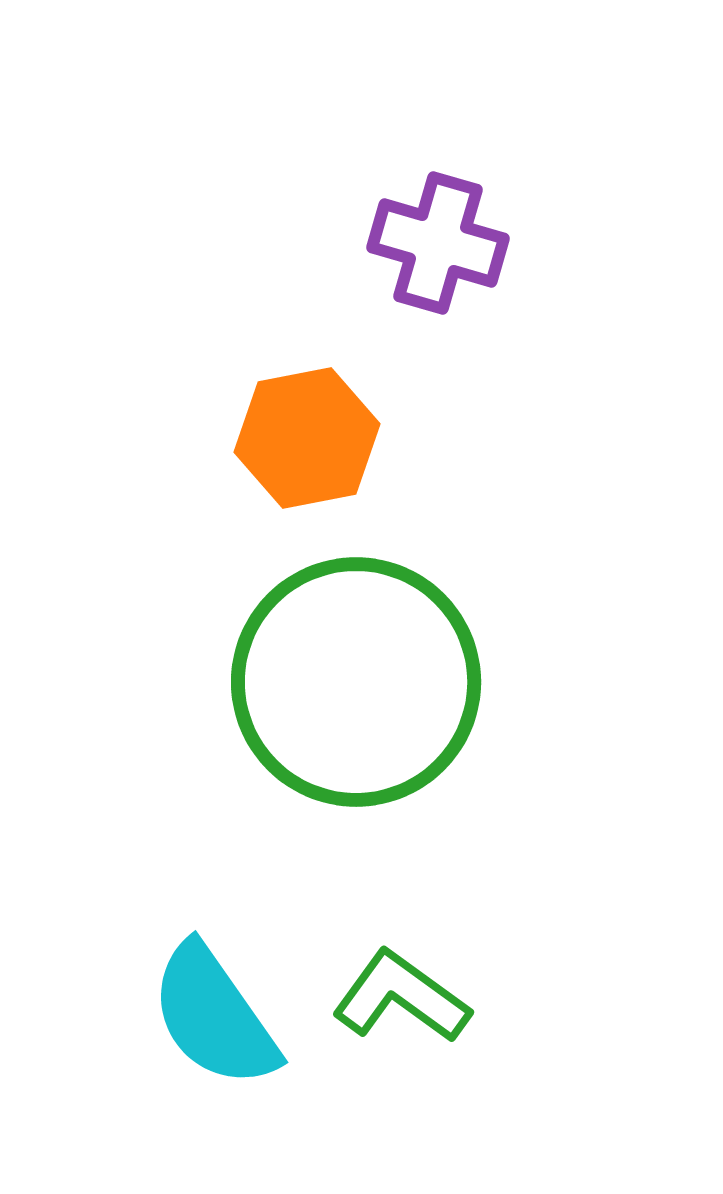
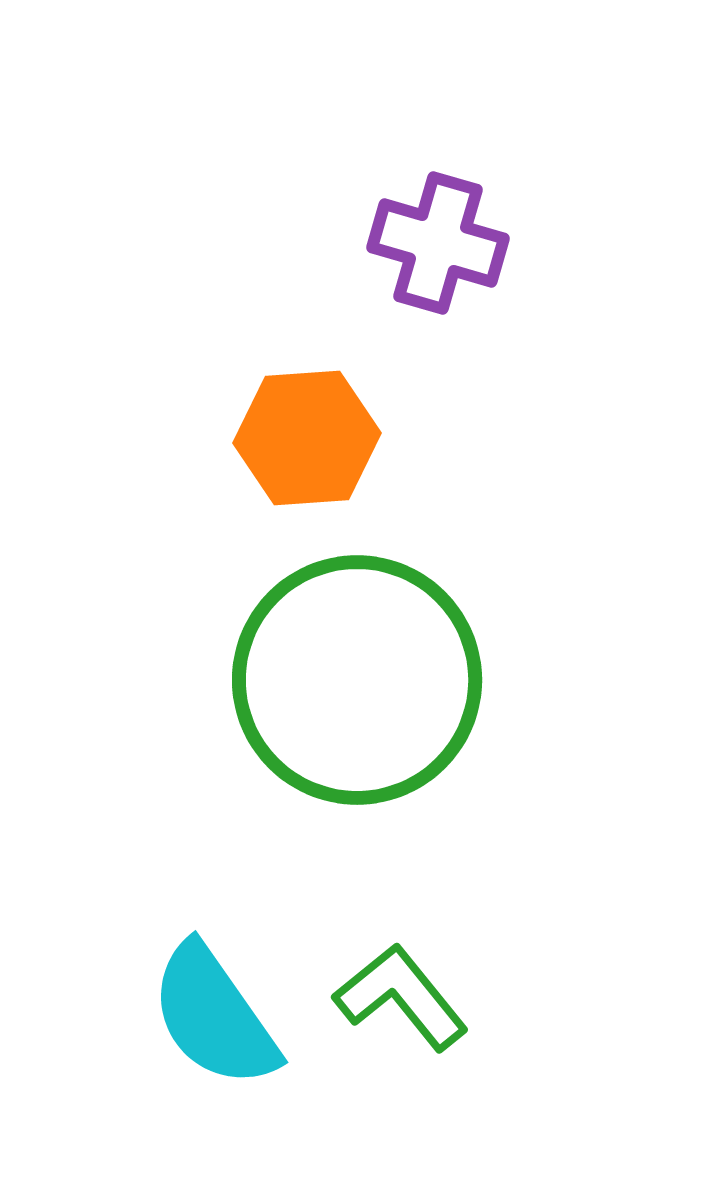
orange hexagon: rotated 7 degrees clockwise
green circle: moved 1 px right, 2 px up
green L-shape: rotated 15 degrees clockwise
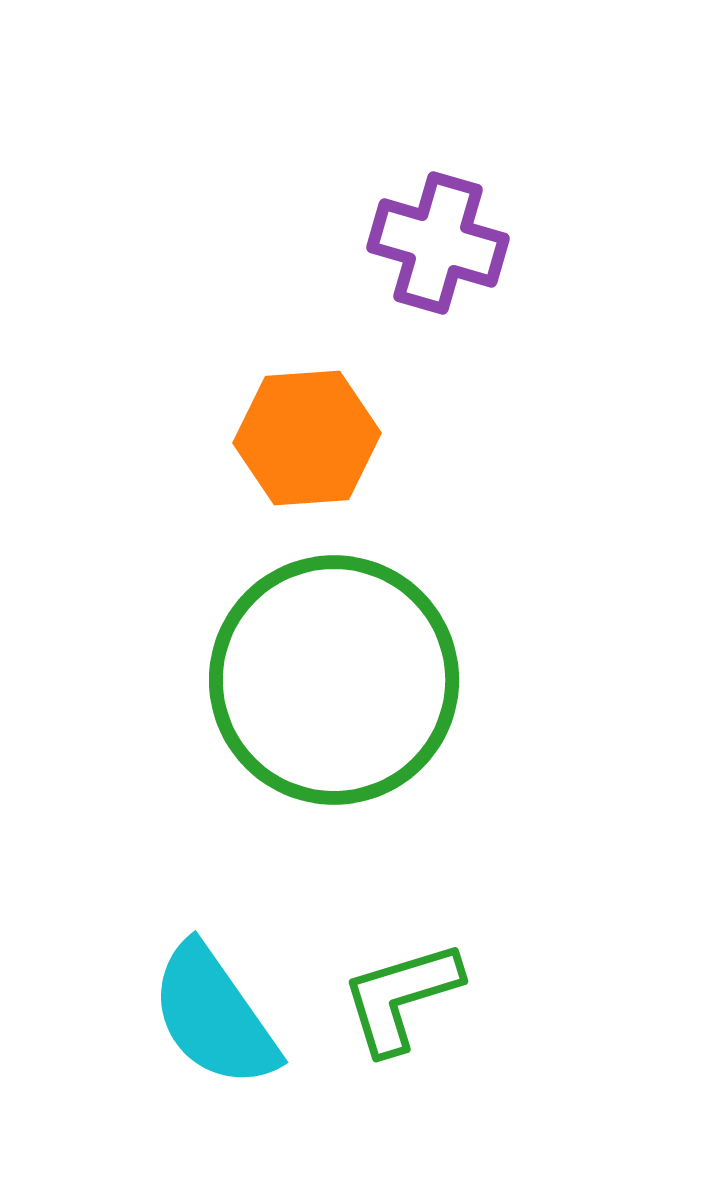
green circle: moved 23 px left
green L-shape: rotated 68 degrees counterclockwise
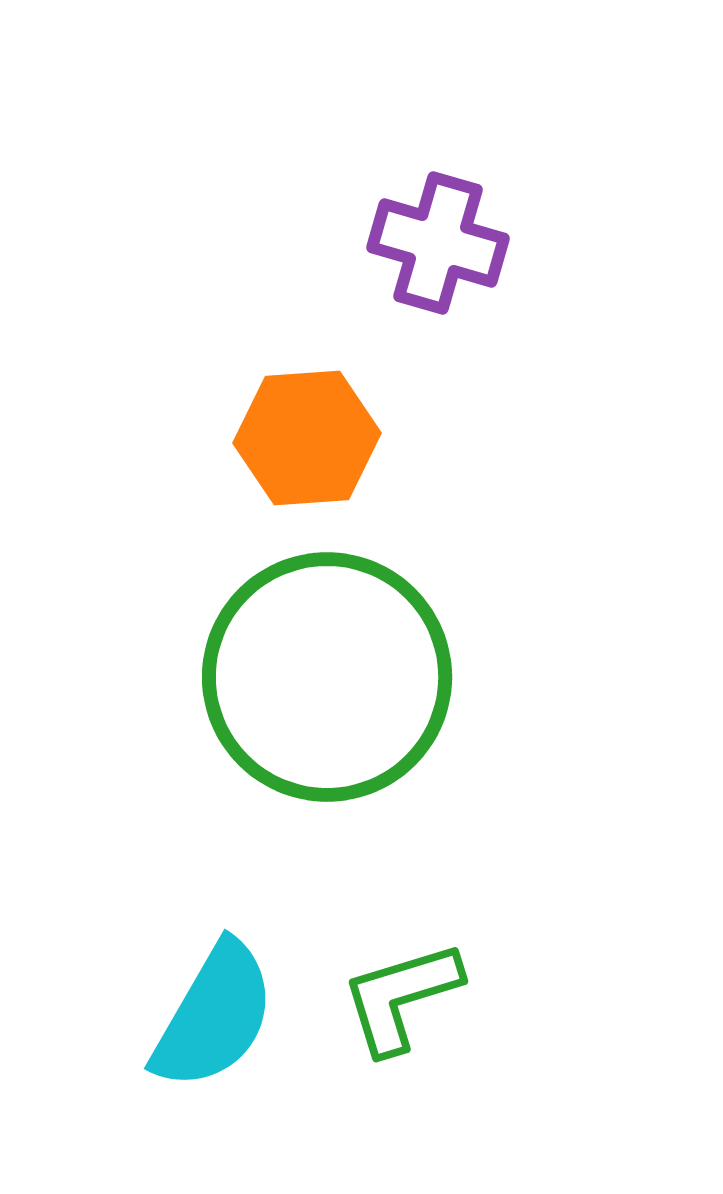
green circle: moved 7 px left, 3 px up
cyan semicircle: rotated 115 degrees counterclockwise
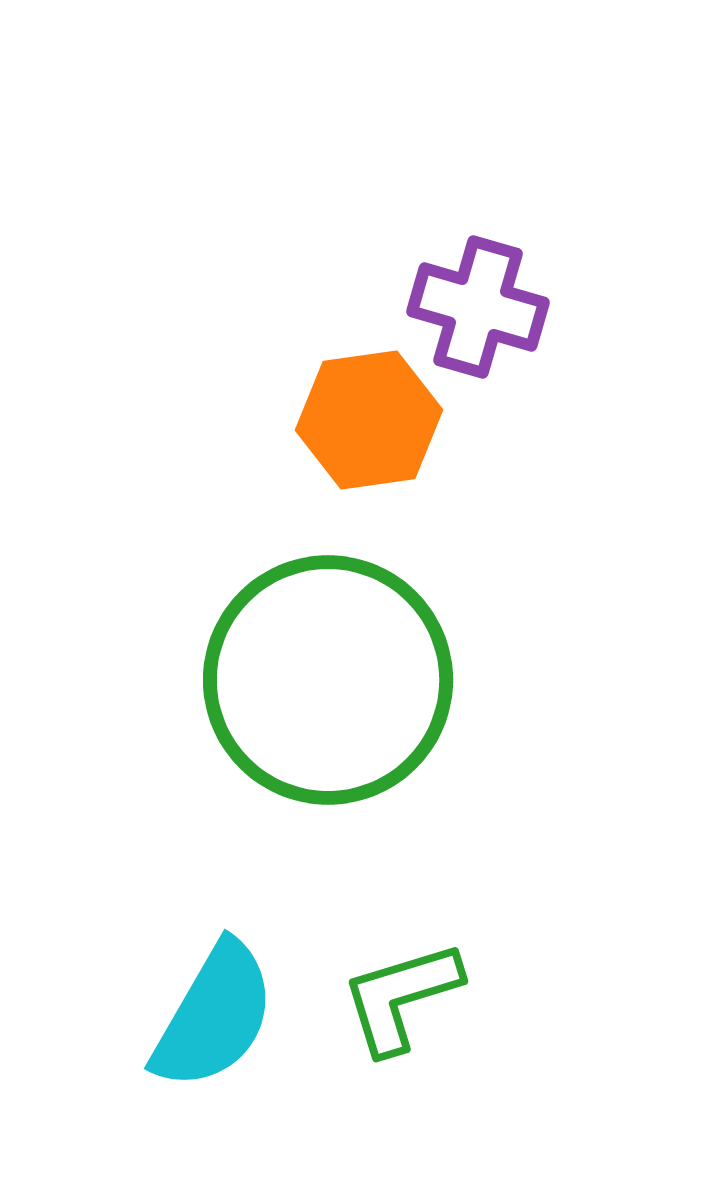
purple cross: moved 40 px right, 64 px down
orange hexagon: moved 62 px right, 18 px up; rotated 4 degrees counterclockwise
green circle: moved 1 px right, 3 px down
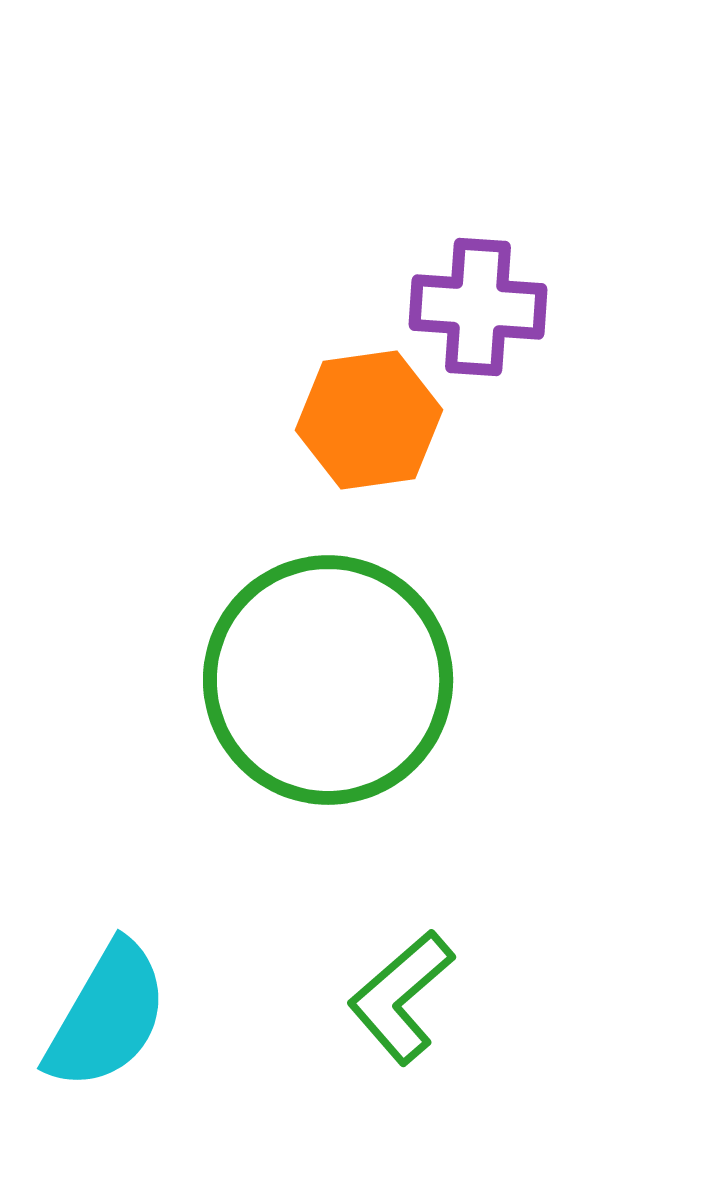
purple cross: rotated 12 degrees counterclockwise
green L-shape: rotated 24 degrees counterclockwise
cyan semicircle: moved 107 px left
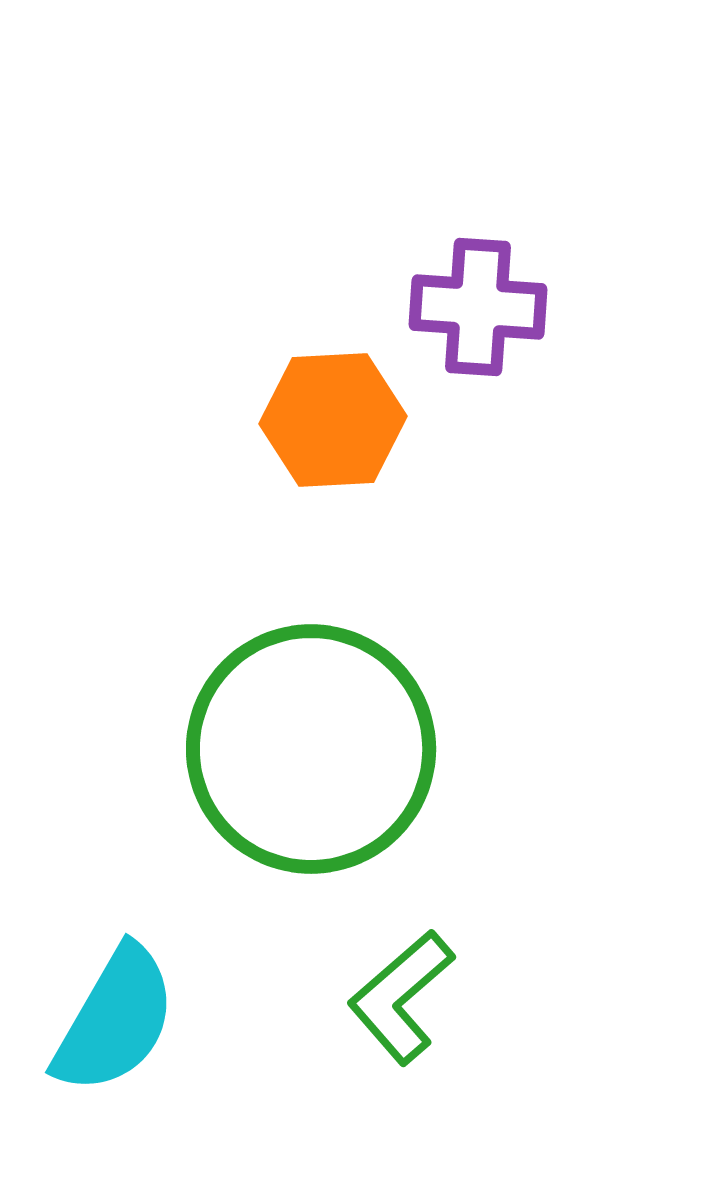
orange hexagon: moved 36 px left; rotated 5 degrees clockwise
green circle: moved 17 px left, 69 px down
cyan semicircle: moved 8 px right, 4 px down
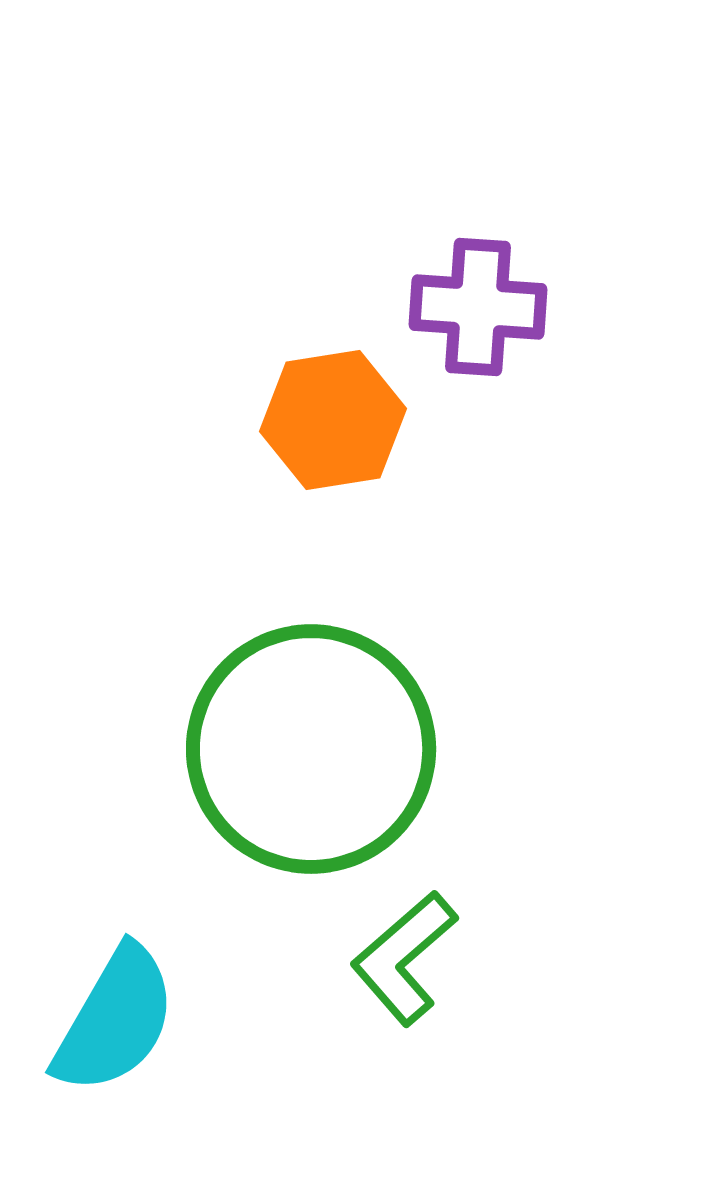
orange hexagon: rotated 6 degrees counterclockwise
green L-shape: moved 3 px right, 39 px up
